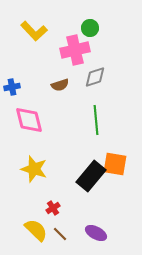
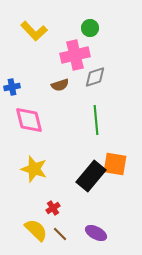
pink cross: moved 5 px down
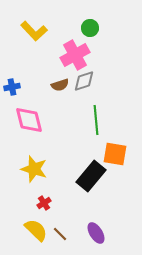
pink cross: rotated 16 degrees counterclockwise
gray diamond: moved 11 px left, 4 px down
orange square: moved 10 px up
red cross: moved 9 px left, 5 px up
purple ellipse: rotated 30 degrees clockwise
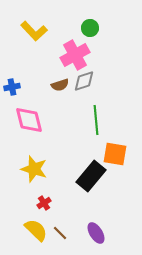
brown line: moved 1 px up
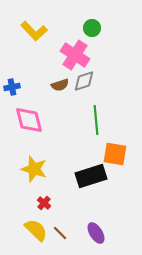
green circle: moved 2 px right
pink cross: rotated 28 degrees counterclockwise
black rectangle: rotated 32 degrees clockwise
red cross: rotated 16 degrees counterclockwise
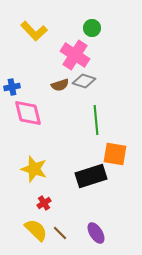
gray diamond: rotated 35 degrees clockwise
pink diamond: moved 1 px left, 7 px up
red cross: rotated 16 degrees clockwise
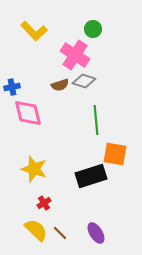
green circle: moved 1 px right, 1 px down
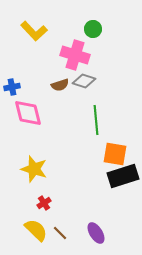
pink cross: rotated 16 degrees counterclockwise
black rectangle: moved 32 px right
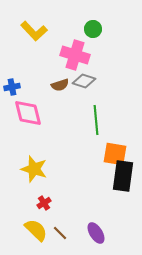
black rectangle: rotated 64 degrees counterclockwise
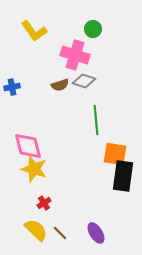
yellow L-shape: rotated 8 degrees clockwise
pink diamond: moved 33 px down
